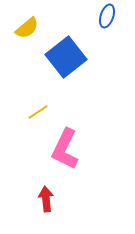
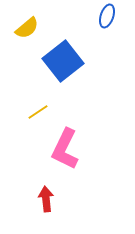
blue square: moved 3 px left, 4 px down
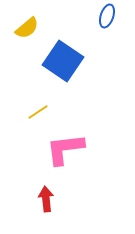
blue square: rotated 18 degrees counterclockwise
pink L-shape: rotated 57 degrees clockwise
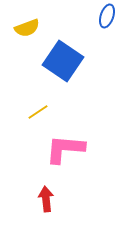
yellow semicircle: rotated 20 degrees clockwise
pink L-shape: rotated 12 degrees clockwise
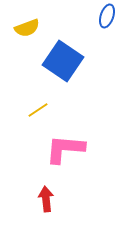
yellow line: moved 2 px up
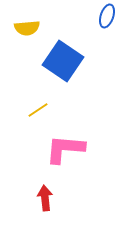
yellow semicircle: rotated 15 degrees clockwise
red arrow: moved 1 px left, 1 px up
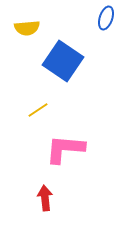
blue ellipse: moved 1 px left, 2 px down
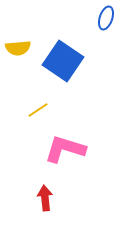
yellow semicircle: moved 9 px left, 20 px down
pink L-shape: rotated 12 degrees clockwise
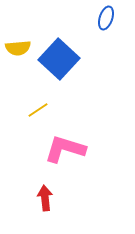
blue square: moved 4 px left, 2 px up; rotated 9 degrees clockwise
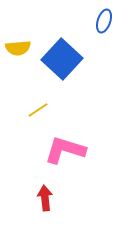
blue ellipse: moved 2 px left, 3 px down
blue square: moved 3 px right
pink L-shape: moved 1 px down
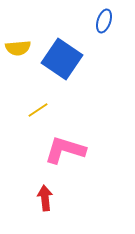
blue square: rotated 9 degrees counterclockwise
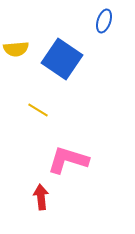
yellow semicircle: moved 2 px left, 1 px down
yellow line: rotated 65 degrees clockwise
pink L-shape: moved 3 px right, 10 px down
red arrow: moved 4 px left, 1 px up
